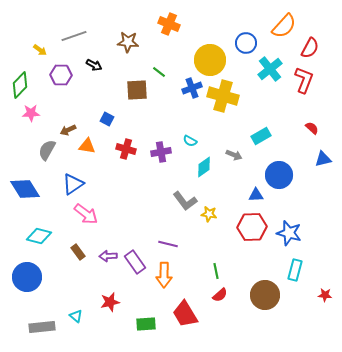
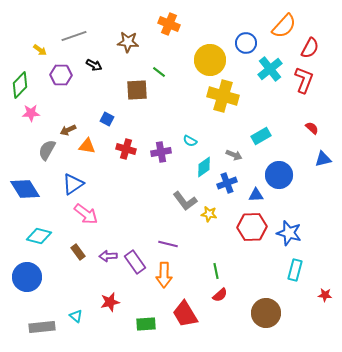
blue cross at (192, 88): moved 35 px right, 95 px down
brown circle at (265, 295): moved 1 px right, 18 px down
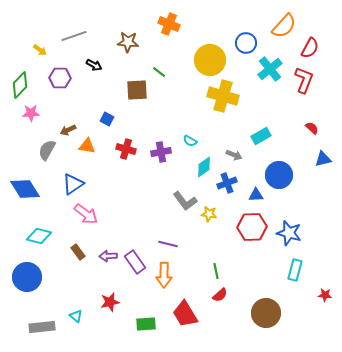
purple hexagon at (61, 75): moved 1 px left, 3 px down
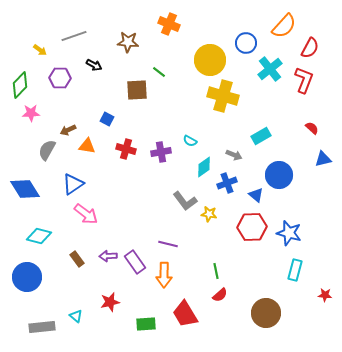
blue triangle at (256, 195): rotated 42 degrees clockwise
brown rectangle at (78, 252): moved 1 px left, 7 px down
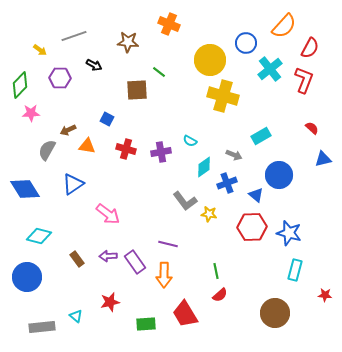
pink arrow at (86, 214): moved 22 px right
brown circle at (266, 313): moved 9 px right
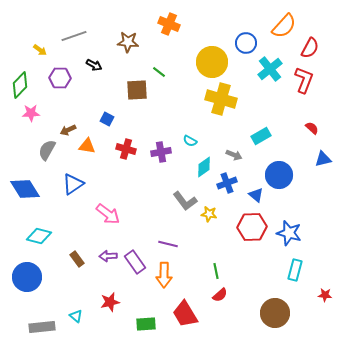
yellow circle at (210, 60): moved 2 px right, 2 px down
yellow cross at (223, 96): moved 2 px left, 3 px down
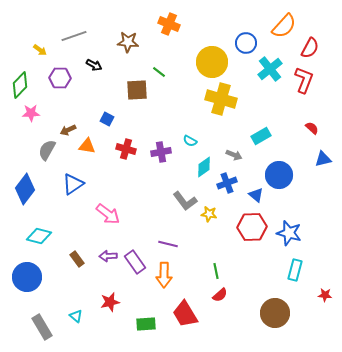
blue diamond at (25, 189): rotated 68 degrees clockwise
gray rectangle at (42, 327): rotated 65 degrees clockwise
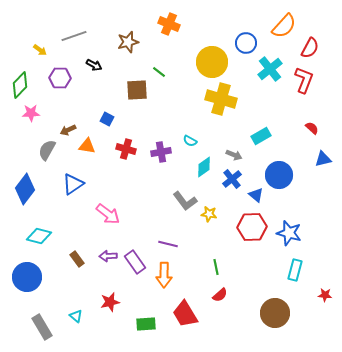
brown star at (128, 42): rotated 20 degrees counterclockwise
blue cross at (227, 183): moved 5 px right, 4 px up; rotated 18 degrees counterclockwise
green line at (216, 271): moved 4 px up
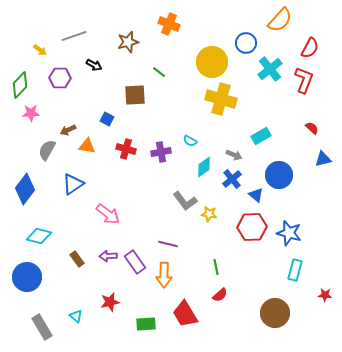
orange semicircle at (284, 26): moved 4 px left, 6 px up
brown square at (137, 90): moved 2 px left, 5 px down
